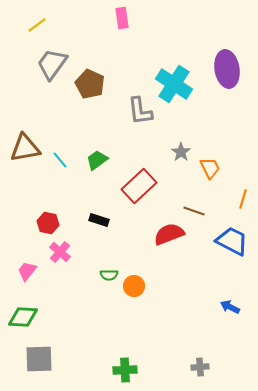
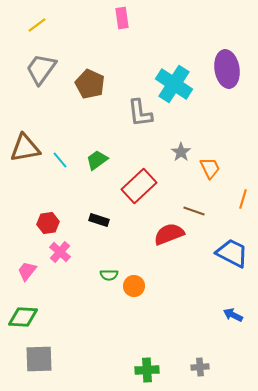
gray trapezoid: moved 11 px left, 5 px down
gray L-shape: moved 2 px down
red hexagon: rotated 20 degrees counterclockwise
blue trapezoid: moved 12 px down
blue arrow: moved 3 px right, 8 px down
green cross: moved 22 px right
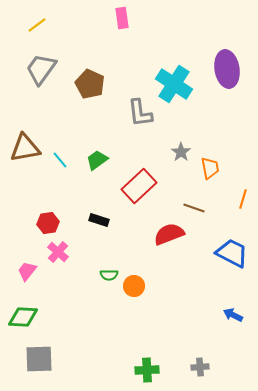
orange trapezoid: rotated 15 degrees clockwise
brown line: moved 3 px up
pink cross: moved 2 px left
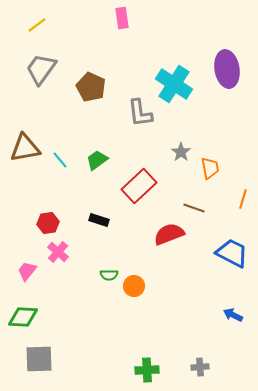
brown pentagon: moved 1 px right, 3 px down
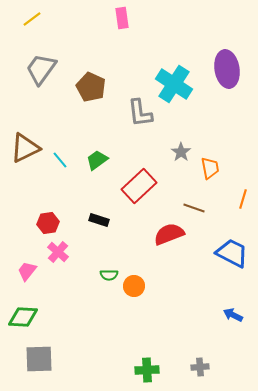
yellow line: moved 5 px left, 6 px up
brown triangle: rotated 16 degrees counterclockwise
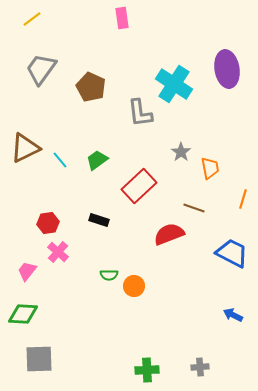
green diamond: moved 3 px up
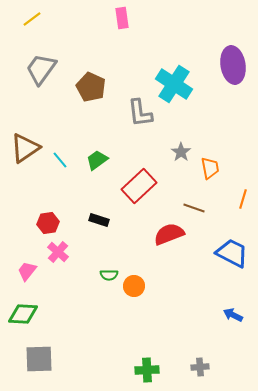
purple ellipse: moved 6 px right, 4 px up
brown triangle: rotated 8 degrees counterclockwise
